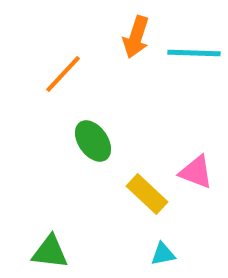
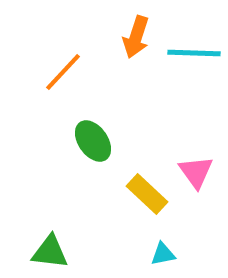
orange line: moved 2 px up
pink triangle: rotated 33 degrees clockwise
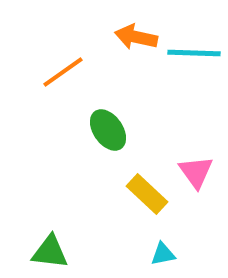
orange arrow: rotated 84 degrees clockwise
orange line: rotated 12 degrees clockwise
green ellipse: moved 15 px right, 11 px up
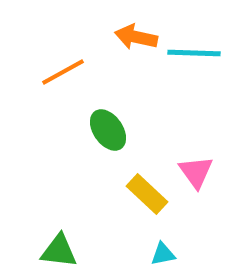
orange line: rotated 6 degrees clockwise
green triangle: moved 9 px right, 1 px up
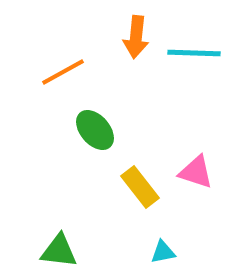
orange arrow: rotated 96 degrees counterclockwise
green ellipse: moved 13 px left; rotated 6 degrees counterclockwise
pink triangle: rotated 36 degrees counterclockwise
yellow rectangle: moved 7 px left, 7 px up; rotated 9 degrees clockwise
cyan triangle: moved 2 px up
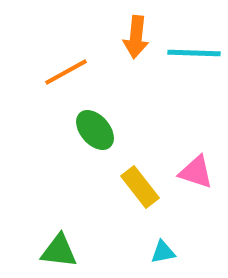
orange line: moved 3 px right
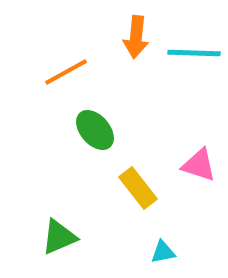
pink triangle: moved 3 px right, 7 px up
yellow rectangle: moved 2 px left, 1 px down
green triangle: moved 14 px up; rotated 30 degrees counterclockwise
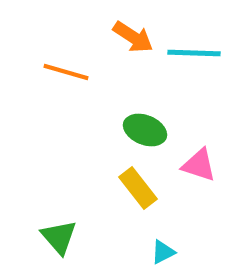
orange arrow: moved 3 px left; rotated 63 degrees counterclockwise
orange line: rotated 45 degrees clockwise
green ellipse: moved 50 px right; rotated 27 degrees counterclockwise
green triangle: rotated 48 degrees counterclockwise
cyan triangle: rotated 16 degrees counterclockwise
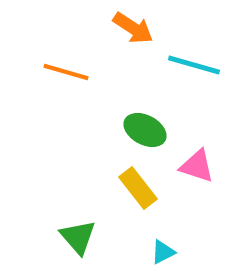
orange arrow: moved 9 px up
cyan line: moved 12 px down; rotated 14 degrees clockwise
green ellipse: rotated 6 degrees clockwise
pink triangle: moved 2 px left, 1 px down
green triangle: moved 19 px right
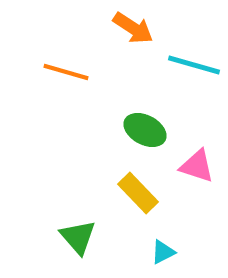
yellow rectangle: moved 5 px down; rotated 6 degrees counterclockwise
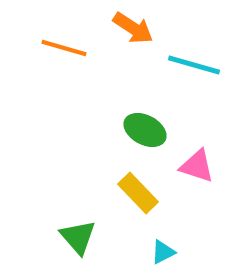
orange line: moved 2 px left, 24 px up
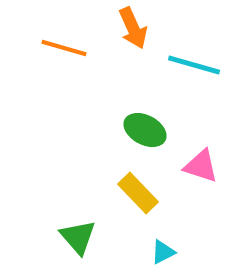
orange arrow: rotated 33 degrees clockwise
pink triangle: moved 4 px right
